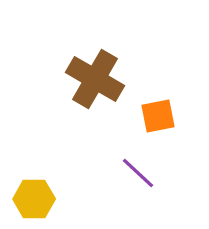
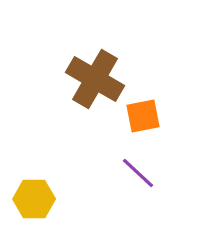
orange square: moved 15 px left
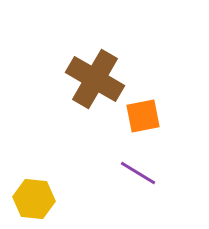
purple line: rotated 12 degrees counterclockwise
yellow hexagon: rotated 6 degrees clockwise
